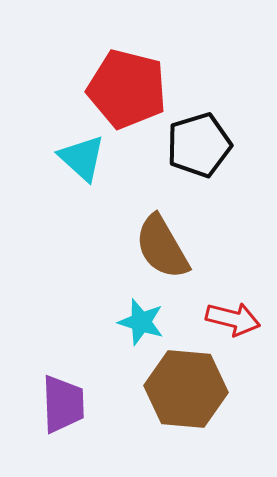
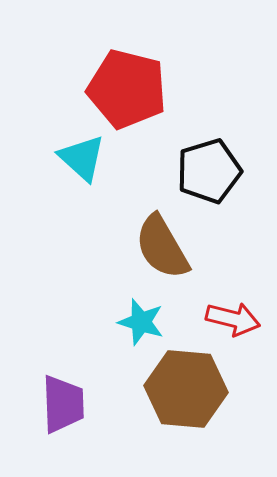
black pentagon: moved 10 px right, 26 px down
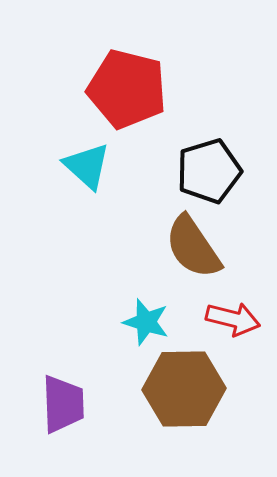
cyan triangle: moved 5 px right, 8 px down
brown semicircle: moved 31 px right; rotated 4 degrees counterclockwise
cyan star: moved 5 px right
brown hexagon: moved 2 px left; rotated 6 degrees counterclockwise
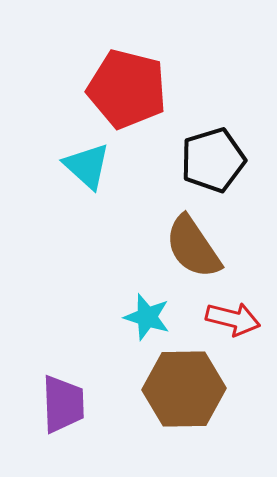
black pentagon: moved 4 px right, 11 px up
cyan star: moved 1 px right, 5 px up
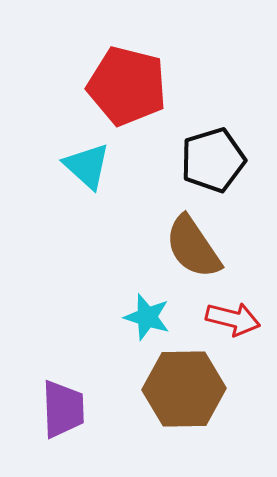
red pentagon: moved 3 px up
purple trapezoid: moved 5 px down
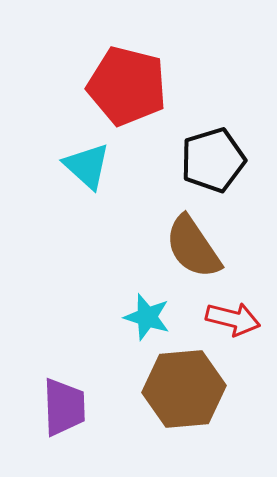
brown hexagon: rotated 4 degrees counterclockwise
purple trapezoid: moved 1 px right, 2 px up
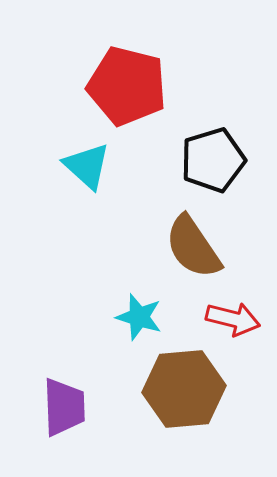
cyan star: moved 8 px left
